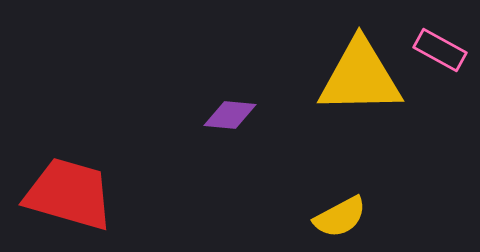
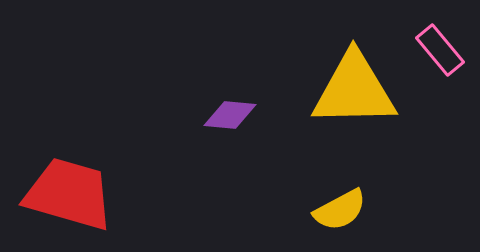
pink rectangle: rotated 21 degrees clockwise
yellow triangle: moved 6 px left, 13 px down
yellow semicircle: moved 7 px up
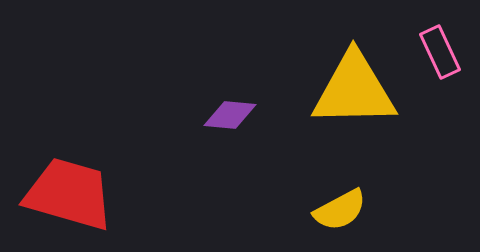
pink rectangle: moved 2 px down; rotated 15 degrees clockwise
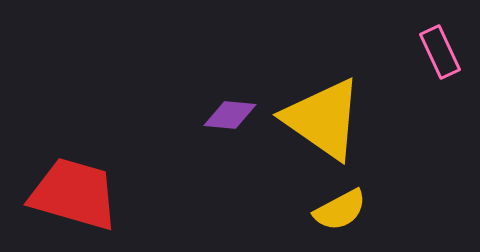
yellow triangle: moved 31 px left, 29 px down; rotated 36 degrees clockwise
red trapezoid: moved 5 px right
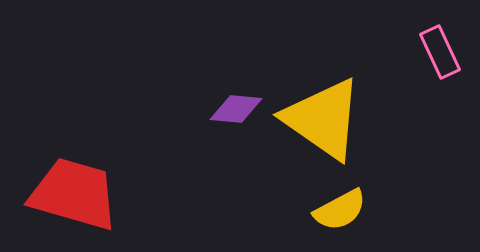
purple diamond: moved 6 px right, 6 px up
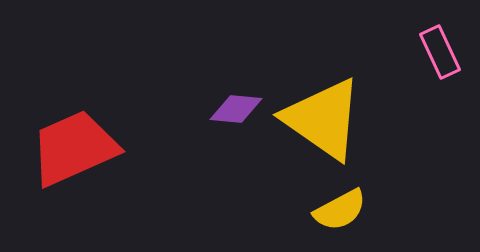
red trapezoid: moved 46 px up; rotated 40 degrees counterclockwise
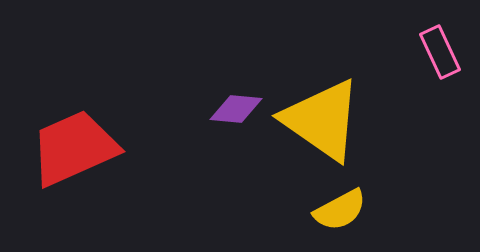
yellow triangle: moved 1 px left, 1 px down
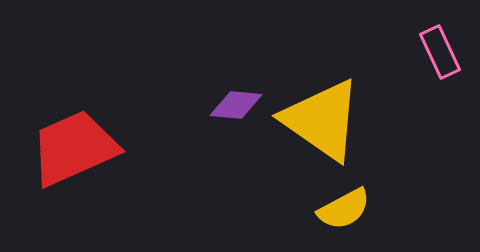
purple diamond: moved 4 px up
yellow semicircle: moved 4 px right, 1 px up
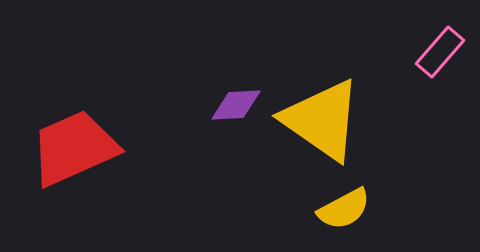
pink rectangle: rotated 66 degrees clockwise
purple diamond: rotated 8 degrees counterclockwise
